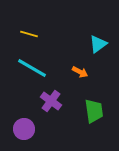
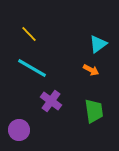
yellow line: rotated 30 degrees clockwise
orange arrow: moved 11 px right, 2 px up
purple circle: moved 5 px left, 1 px down
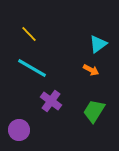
green trapezoid: rotated 140 degrees counterclockwise
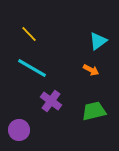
cyan triangle: moved 3 px up
green trapezoid: rotated 45 degrees clockwise
